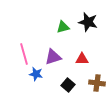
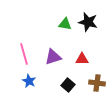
green triangle: moved 2 px right, 3 px up; rotated 24 degrees clockwise
blue star: moved 7 px left, 7 px down; rotated 16 degrees clockwise
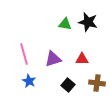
purple triangle: moved 2 px down
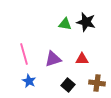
black star: moved 2 px left
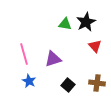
black star: rotated 30 degrees clockwise
red triangle: moved 13 px right, 13 px up; rotated 48 degrees clockwise
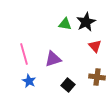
brown cross: moved 6 px up
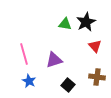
purple triangle: moved 1 px right, 1 px down
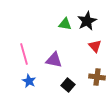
black star: moved 1 px right, 1 px up
purple triangle: rotated 30 degrees clockwise
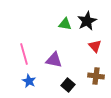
brown cross: moved 1 px left, 1 px up
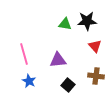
black star: rotated 24 degrees clockwise
purple triangle: moved 4 px right; rotated 18 degrees counterclockwise
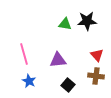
red triangle: moved 2 px right, 9 px down
